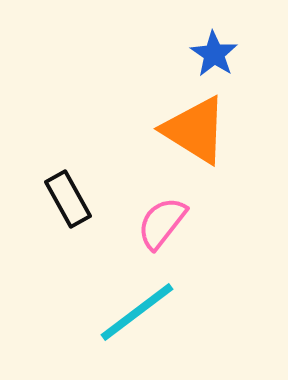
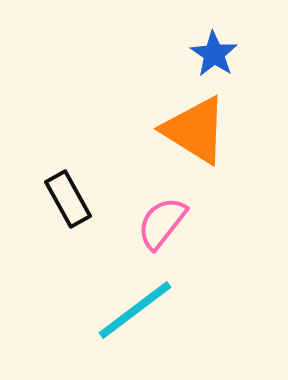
cyan line: moved 2 px left, 2 px up
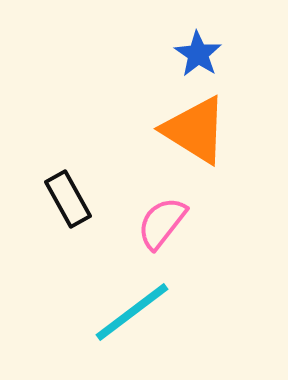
blue star: moved 16 px left
cyan line: moved 3 px left, 2 px down
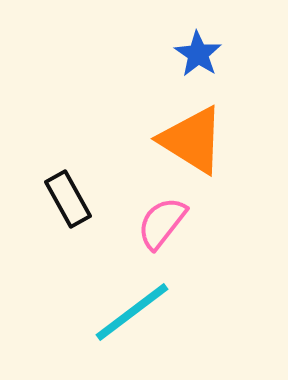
orange triangle: moved 3 px left, 10 px down
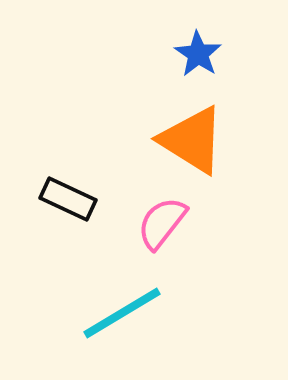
black rectangle: rotated 36 degrees counterclockwise
cyan line: moved 10 px left, 1 px down; rotated 6 degrees clockwise
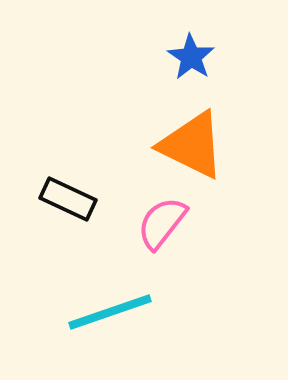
blue star: moved 7 px left, 3 px down
orange triangle: moved 5 px down; rotated 6 degrees counterclockwise
cyan line: moved 12 px left, 1 px up; rotated 12 degrees clockwise
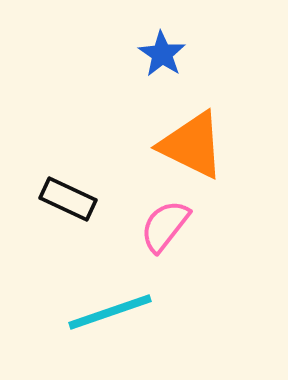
blue star: moved 29 px left, 3 px up
pink semicircle: moved 3 px right, 3 px down
